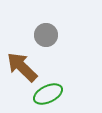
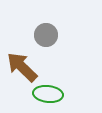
green ellipse: rotated 32 degrees clockwise
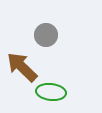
green ellipse: moved 3 px right, 2 px up
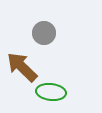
gray circle: moved 2 px left, 2 px up
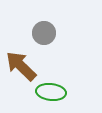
brown arrow: moved 1 px left, 1 px up
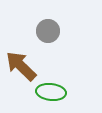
gray circle: moved 4 px right, 2 px up
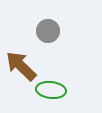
green ellipse: moved 2 px up
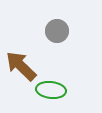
gray circle: moved 9 px right
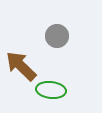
gray circle: moved 5 px down
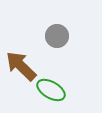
green ellipse: rotated 24 degrees clockwise
